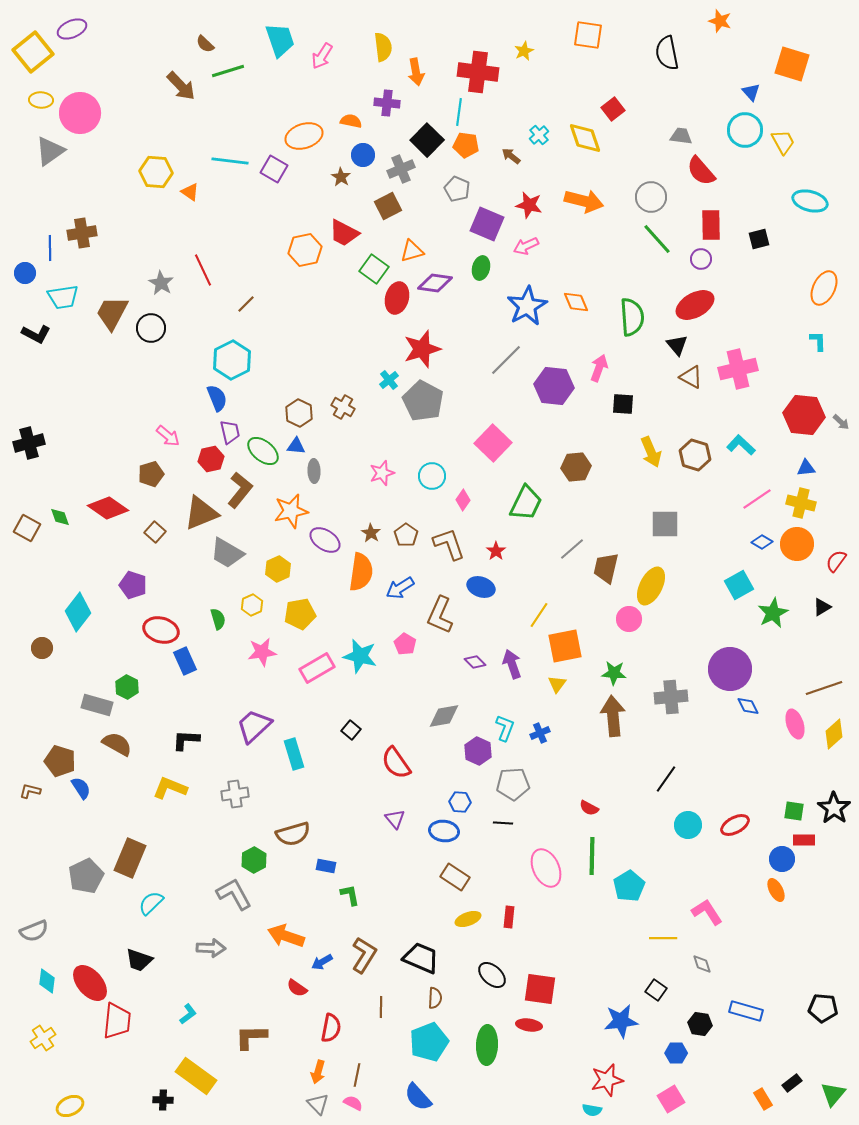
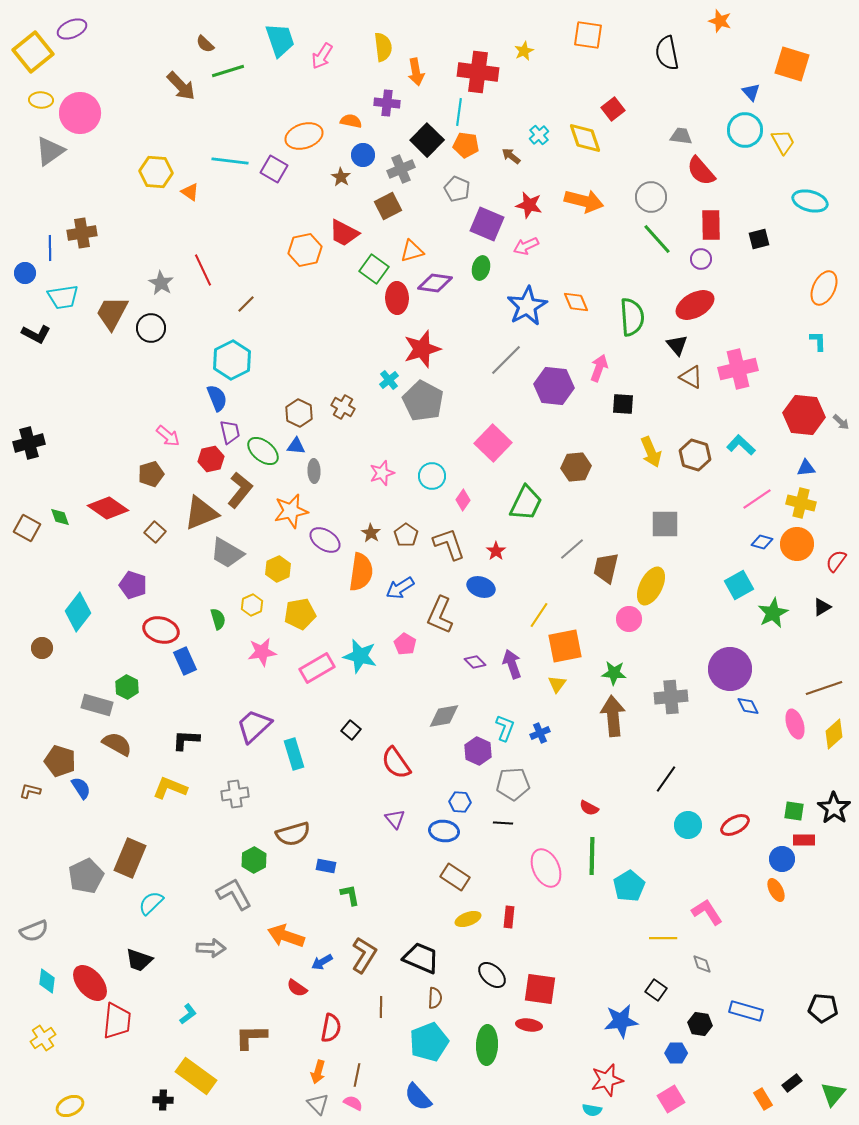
red ellipse at (397, 298): rotated 16 degrees counterclockwise
blue diamond at (762, 542): rotated 15 degrees counterclockwise
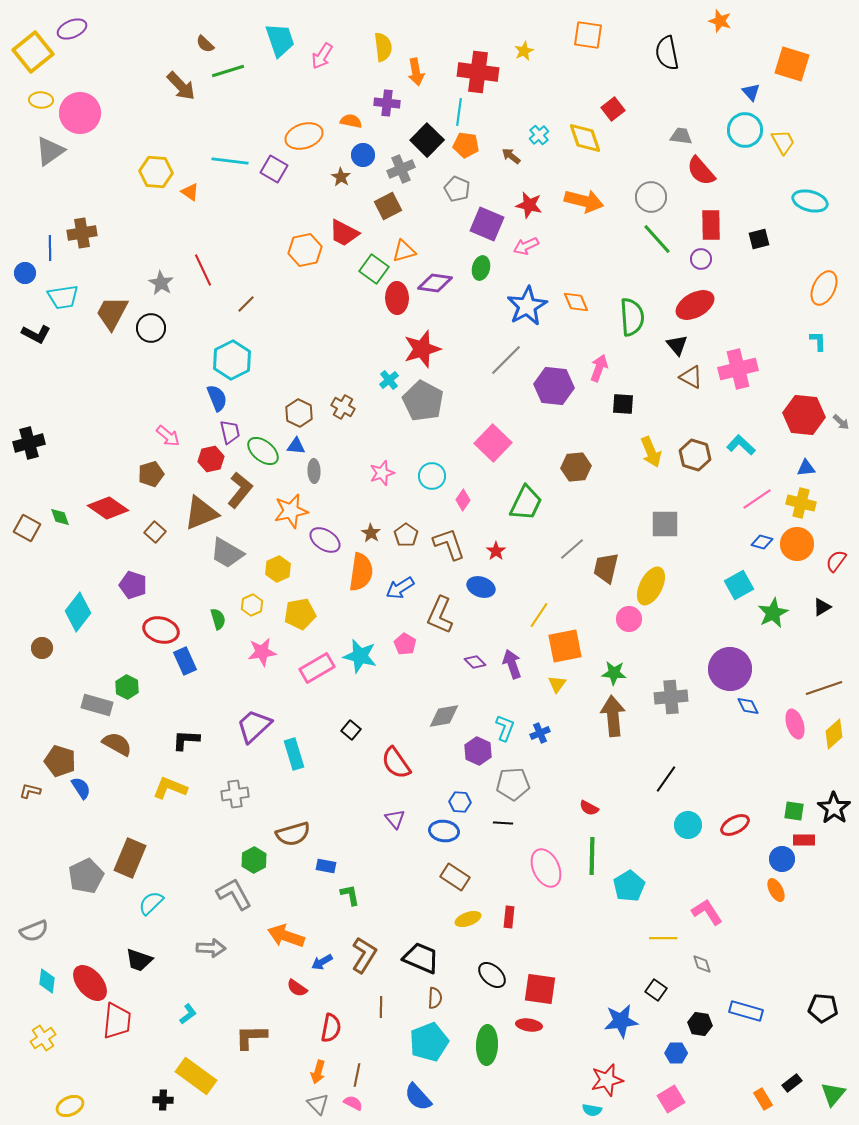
orange triangle at (412, 251): moved 8 px left
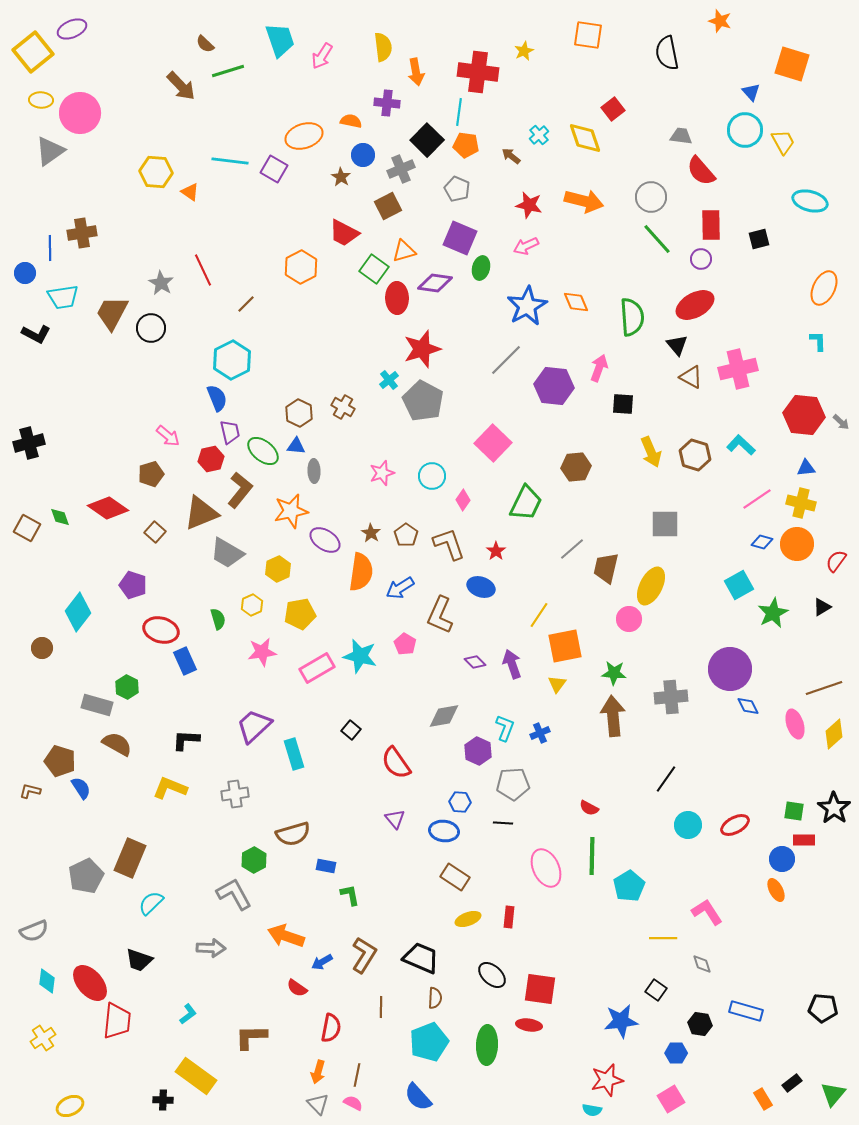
purple square at (487, 224): moved 27 px left, 14 px down
orange hexagon at (305, 250): moved 4 px left, 17 px down; rotated 16 degrees counterclockwise
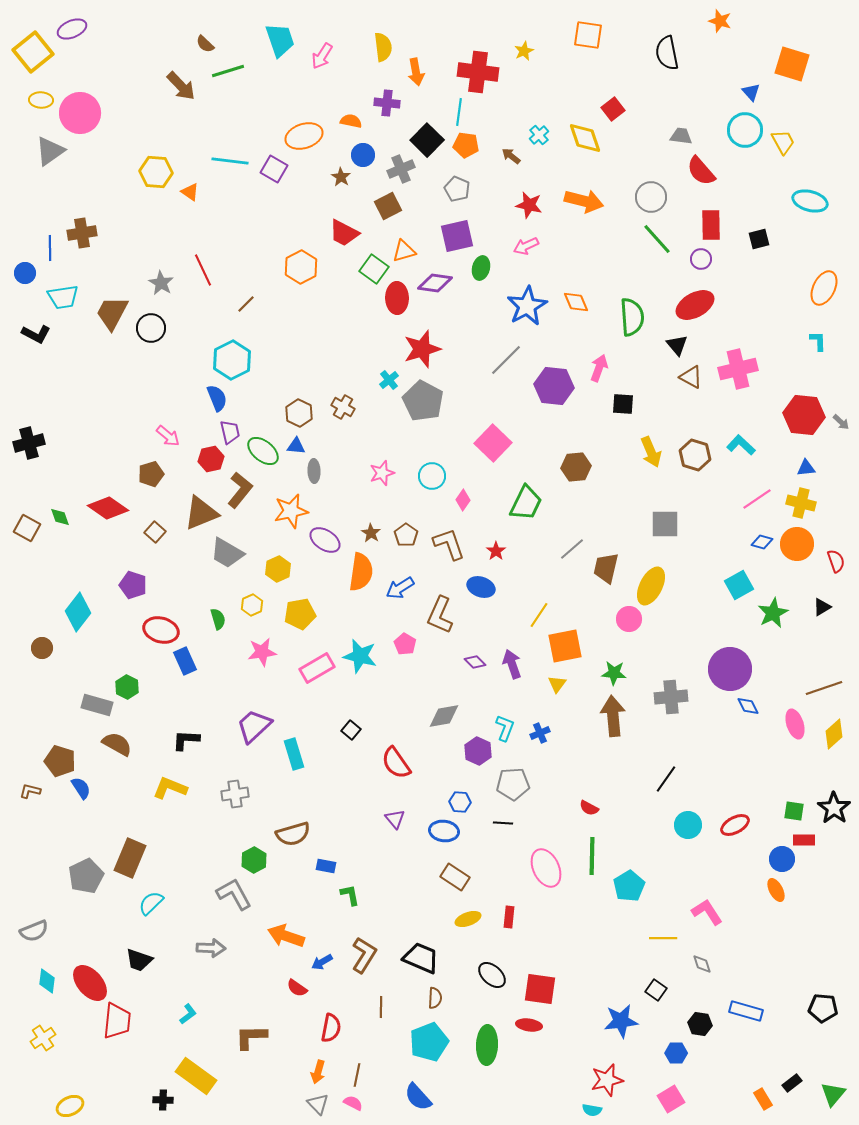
purple square at (460, 238): moved 3 px left, 2 px up; rotated 36 degrees counterclockwise
red semicircle at (836, 561): rotated 125 degrees clockwise
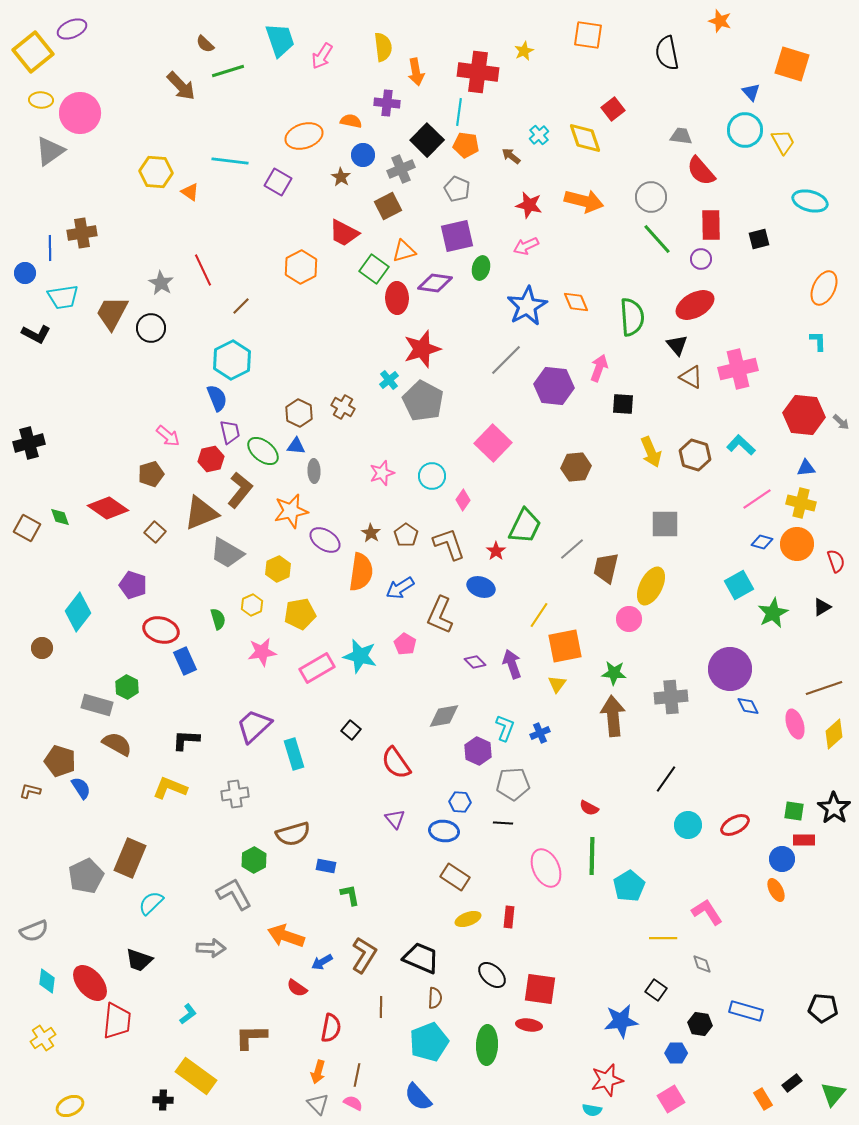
purple square at (274, 169): moved 4 px right, 13 px down
brown line at (246, 304): moved 5 px left, 2 px down
green trapezoid at (526, 503): moved 1 px left, 23 px down
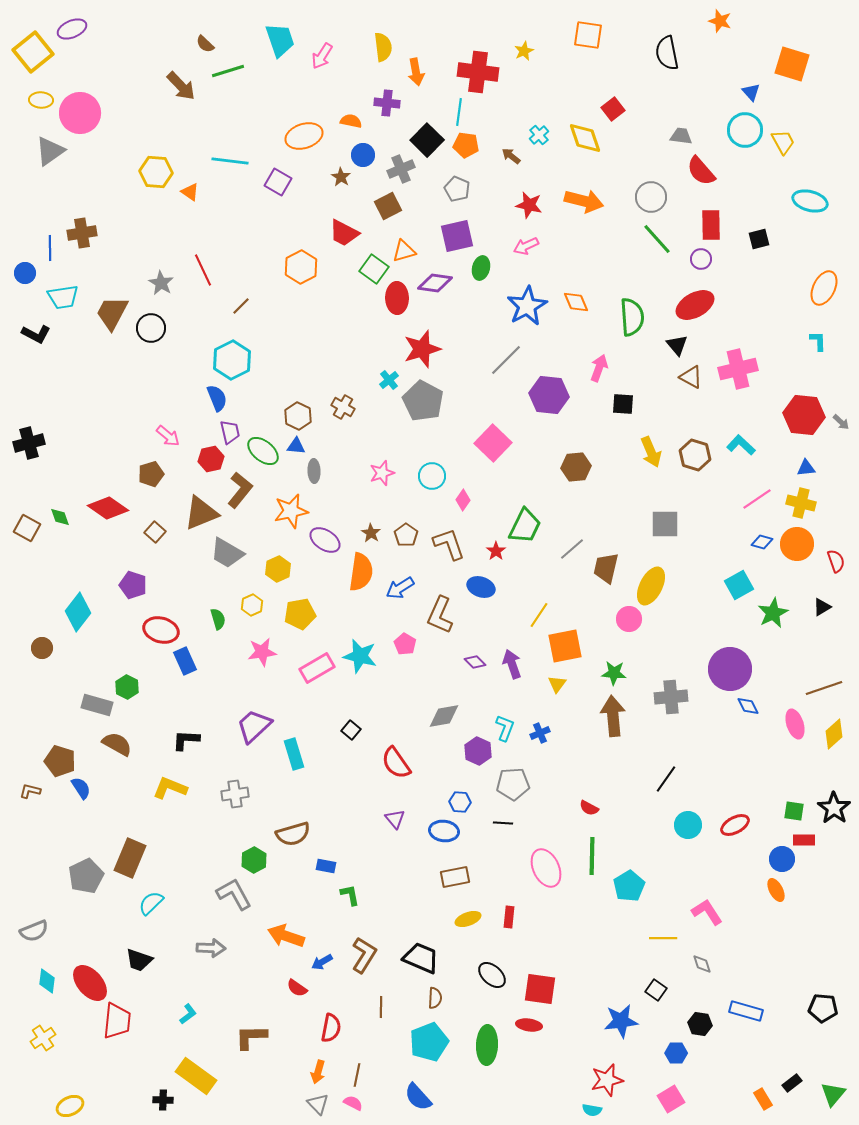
purple hexagon at (554, 386): moved 5 px left, 9 px down
brown hexagon at (299, 413): moved 1 px left, 3 px down
brown rectangle at (455, 877): rotated 44 degrees counterclockwise
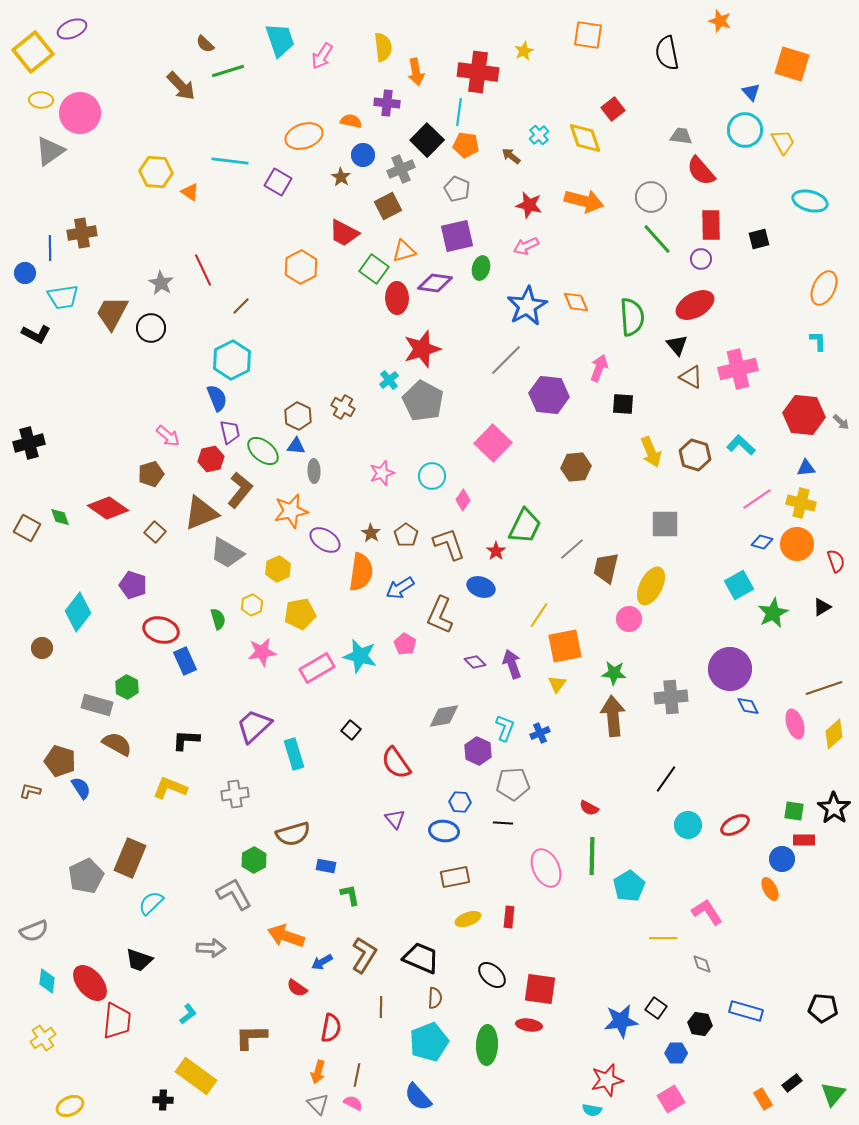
orange ellipse at (776, 890): moved 6 px left, 1 px up
black square at (656, 990): moved 18 px down
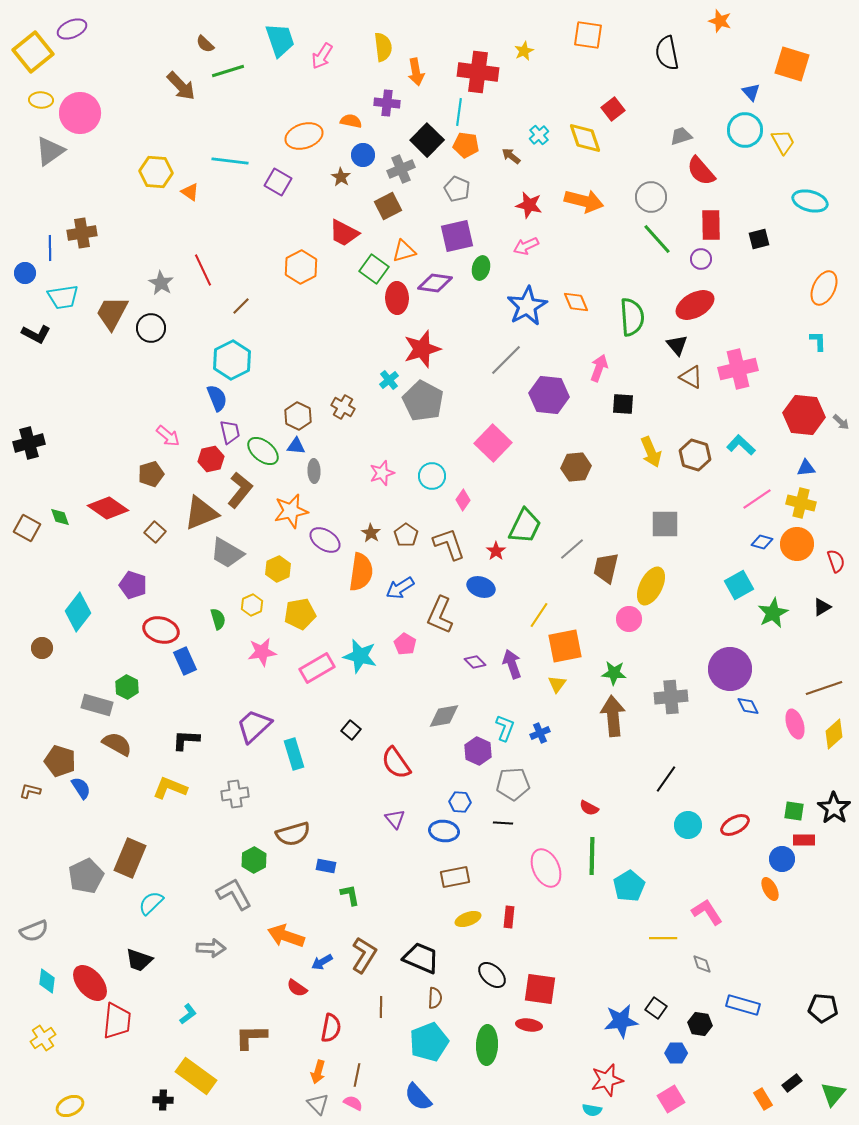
gray trapezoid at (681, 136): rotated 25 degrees counterclockwise
blue rectangle at (746, 1011): moved 3 px left, 6 px up
